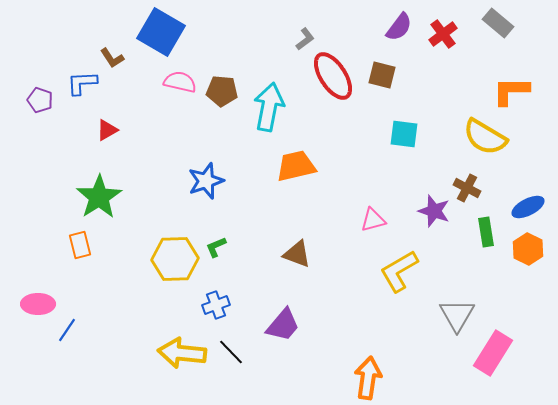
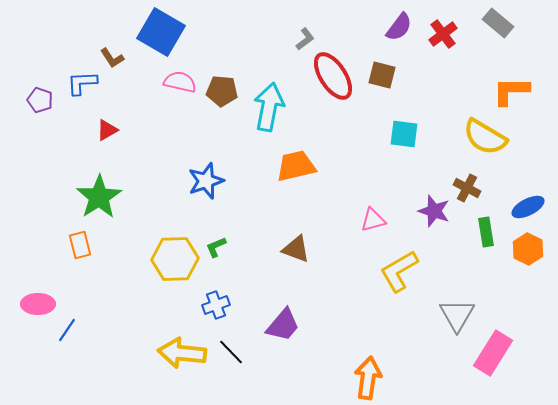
brown triangle: moved 1 px left, 5 px up
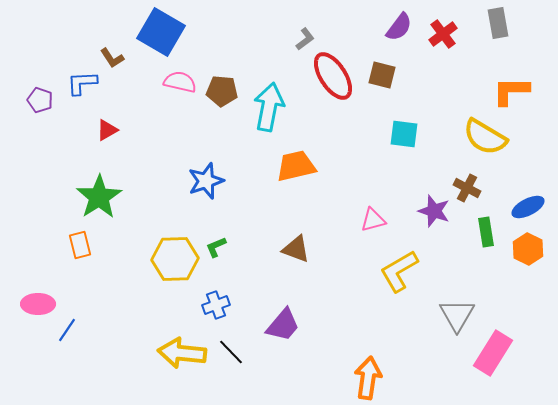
gray rectangle: rotated 40 degrees clockwise
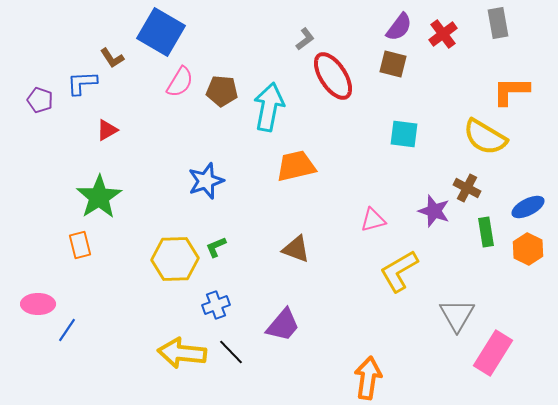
brown square: moved 11 px right, 11 px up
pink semicircle: rotated 108 degrees clockwise
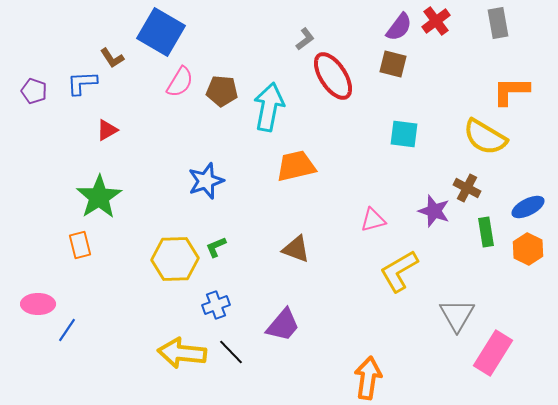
red cross: moved 7 px left, 13 px up
purple pentagon: moved 6 px left, 9 px up
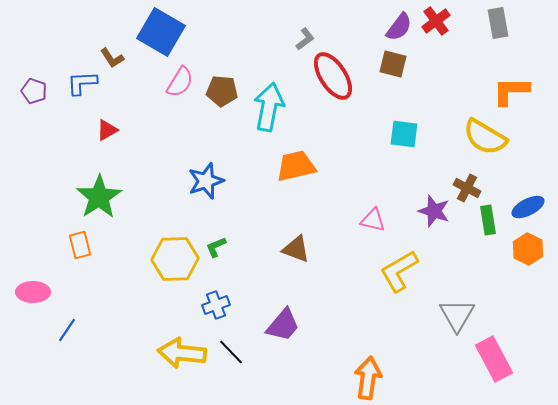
pink triangle: rotated 28 degrees clockwise
green rectangle: moved 2 px right, 12 px up
pink ellipse: moved 5 px left, 12 px up
pink rectangle: moved 1 px right, 6 px down; rotated 60 degrees counterclockwise
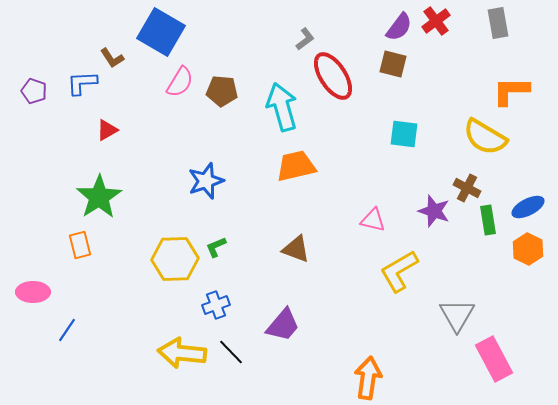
cyan arrow: moved 13 px right; rotated 27 degrees counterclockwise
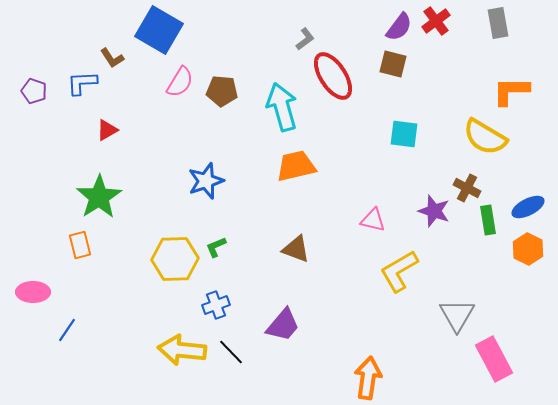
blue square: moved 2 px left, 2 px up
yellow arrow: moved 3 px up
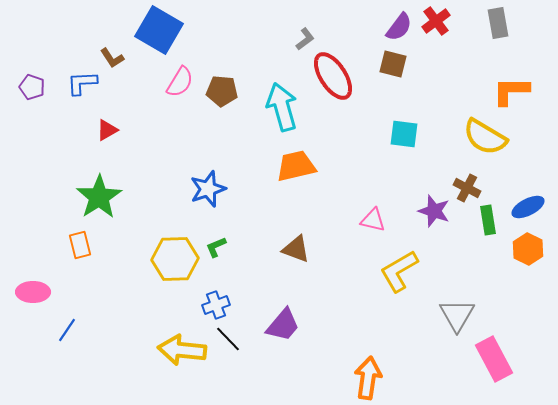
purple pentagon: moved 2 px left, 4 px up
blue star: moved 2 px right, 8 px down
black line: moved 3 px left, 13 px up
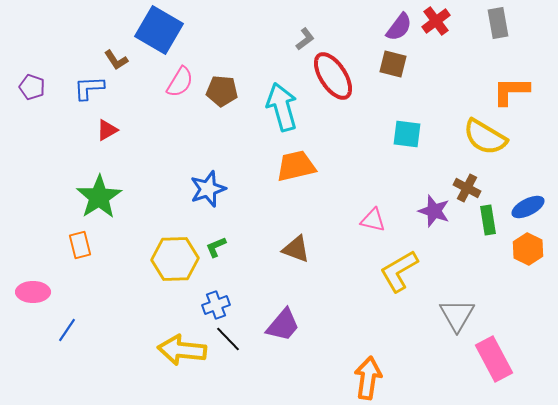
brown L-shape: moved 4 px right, 2 px down
blue L-shape: moved 7 px right, 5 px down
cyan square: moved 3 px right
